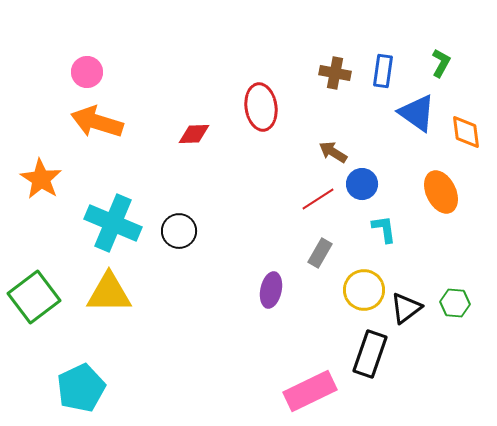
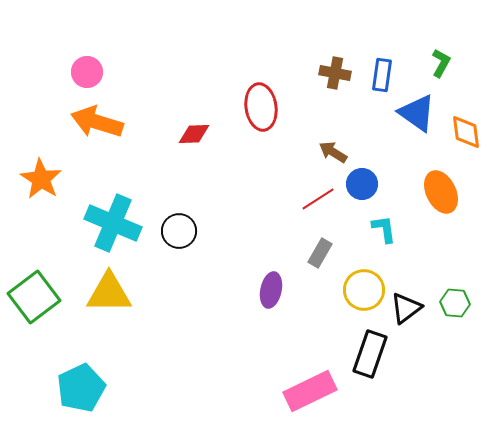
blue rectangle: moved 1 px left, 4 px down
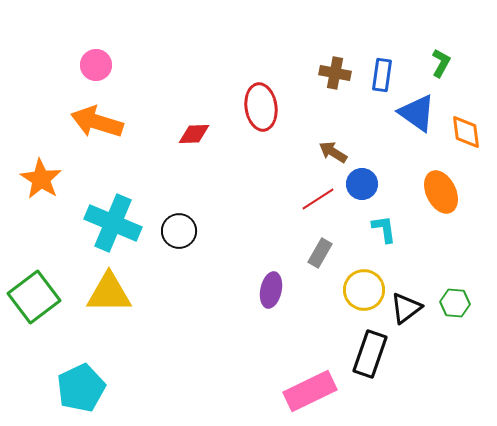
pink circle: moved 9 px right, 7 px up
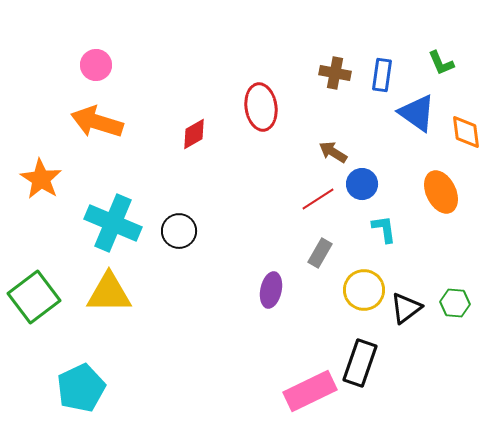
green L-shape: rotated 128 degrees clockwise
red diamond: rotated 28 degrees counterclockwise
black rectangle: moved 10 px left, 9 px down
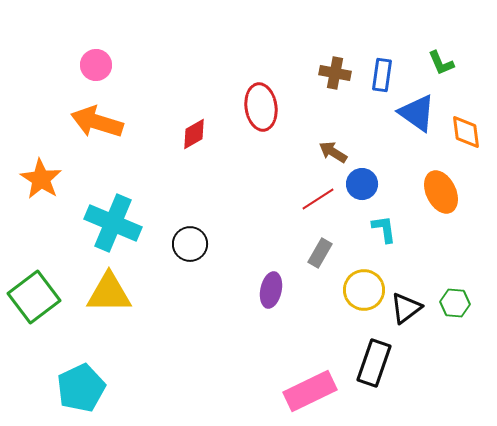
black circle: moved 11 px right, 13 px down
black rectangle: moved 14 px right
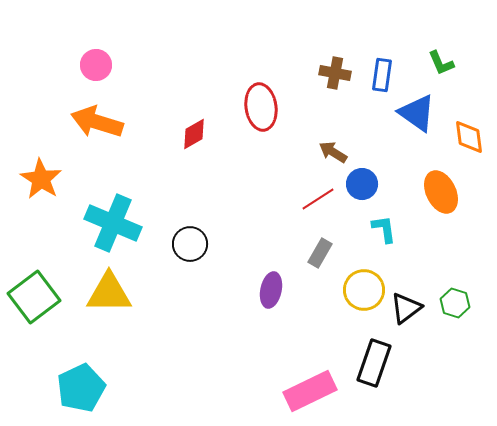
orange diamond: moved 3 px right, 5 px down
green hexagon: rotated 12 degrees clockwise
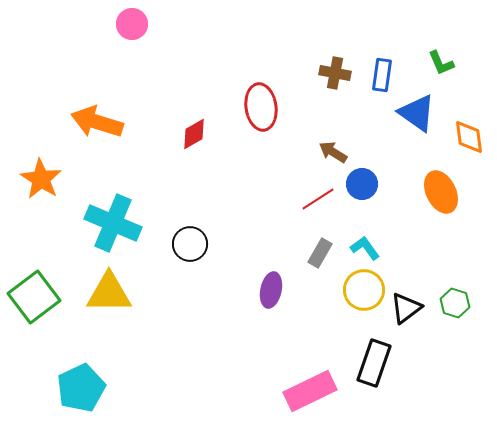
pink circle: moved 36 px right, 41 px up
cyan L-shape: moved 19 px left, 19 px down; rotated 28 degrees counterclockwise
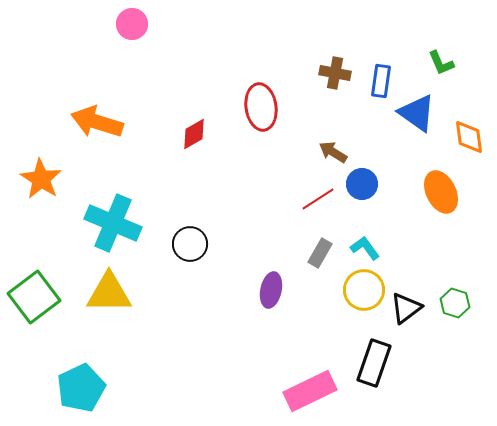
blue rectangle: moved 1 px left, 6 px down
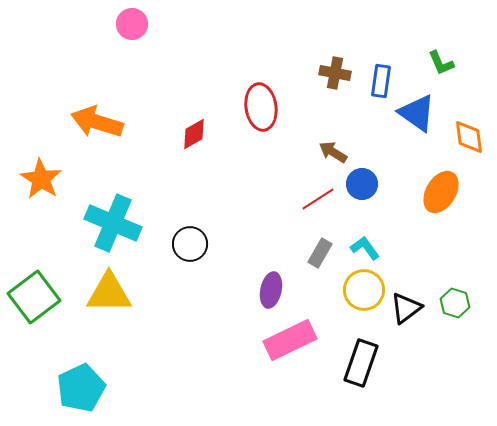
orange ellipse: rotated 57 degrees clockwise
black rectangle: moved 13 px left
pink rectangle: moved 20 px left, 51 px up
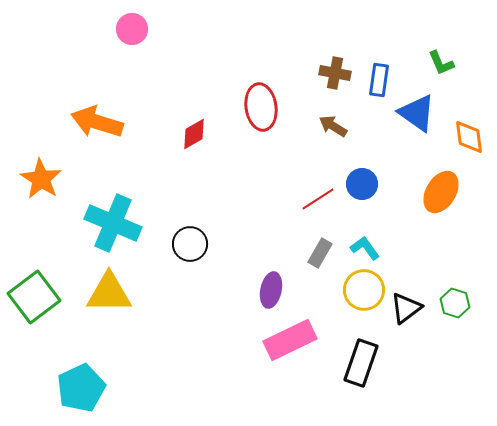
pink circle: moved 5 px down
blue rectangle: moved 2 px left, 1 px up
brown arrow: moved 26 px up
